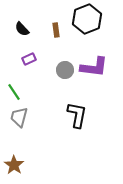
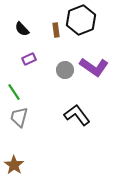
black hexagon: moved 6 px left, 1 px down
purple L-shape: rotated 28 degrees clockwise
black L-shape: rotated 48 degrees counterclockwise
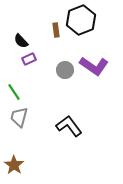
black semicircle: moved 1 px left, 12 px down
purple L-shape: moved 1 px up
black L-shape: moved 8 px left, 11 px down
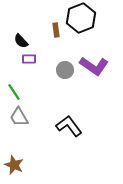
black hexagon: moved 2 px up
purple rectangle: rotated 24 degrees clockwise
gray trapezoid: rotated 45 degrees counterclockwise
brown star: rotated 12 degrees counterclockwise
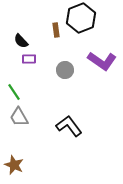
purple L-shape: moved 8 px right, 5 px up
